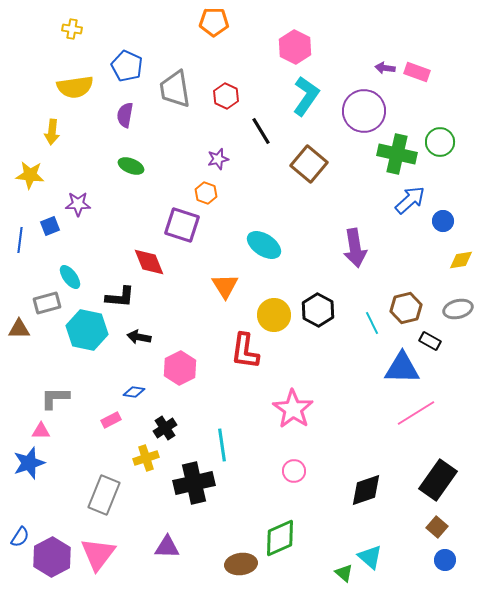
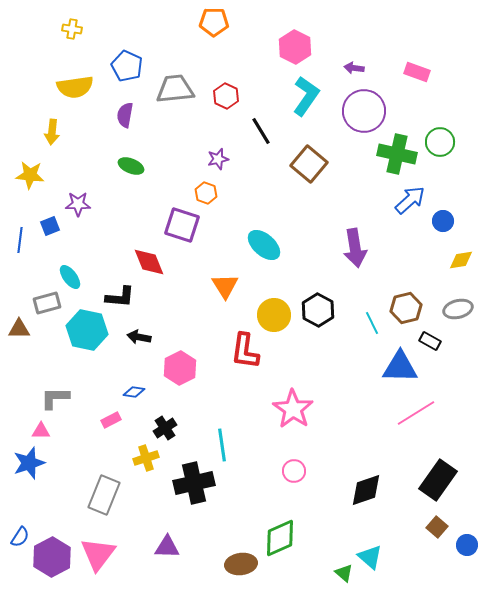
purple arrow at (385, 68): moved 31 px left
gray trapezoid at (175, 89): rotated 93 degrees clockwise
cyan ellipse at (264, 245): rotated 8 degrees clockwise
blue triangle at (402, 368): moved 2 px left, 1 px up
blue circle at (445, 560): moved 22 px right, 15 px up
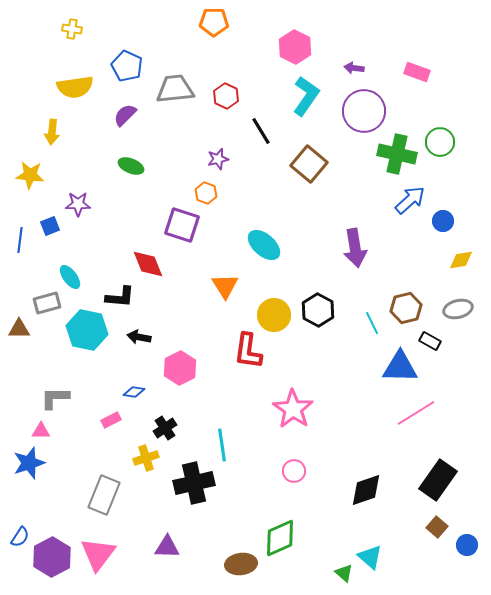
purple semicircle at (125, 115): rotated 35 degrees clockwise
red diamond at (149, 262): moved 1 px left, 2 px down
red L-shape at (245, 351): moved 3 px right
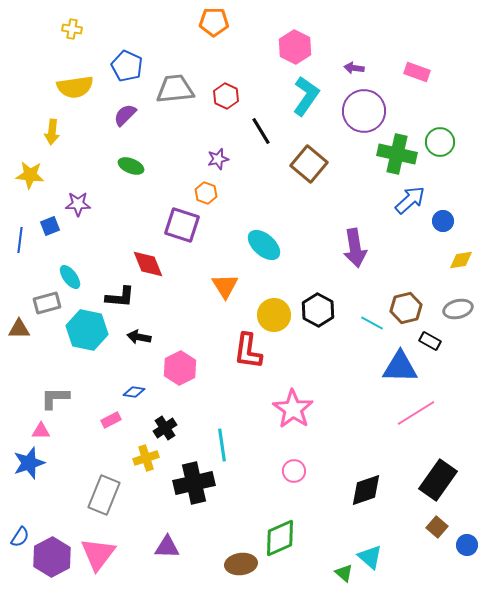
cyan line at (372, 323): rotated 35 degrees counterclockwise
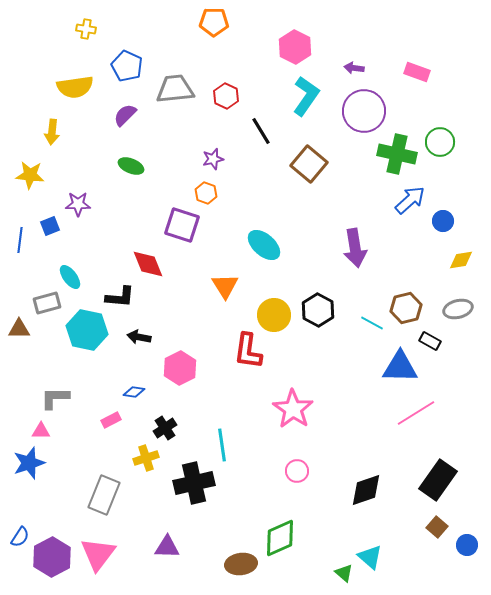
yellow cross at (72, 29): moved 14 px right
purple star at (218, 159): moved 5 px left
pink circle at (294, 471): moved 3 px right
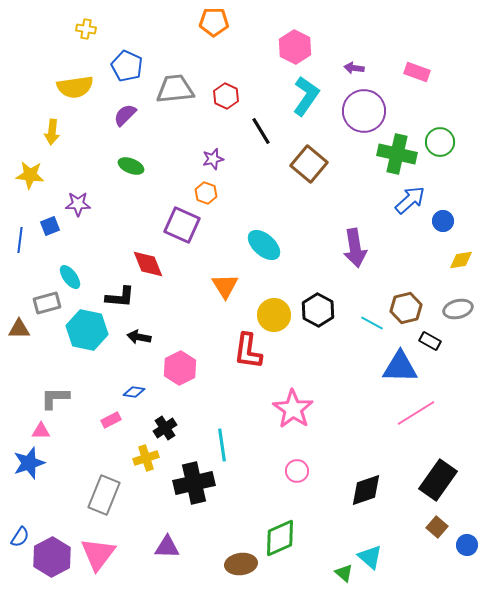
purple square at (182, 225): rotated 6 degrees clockwise
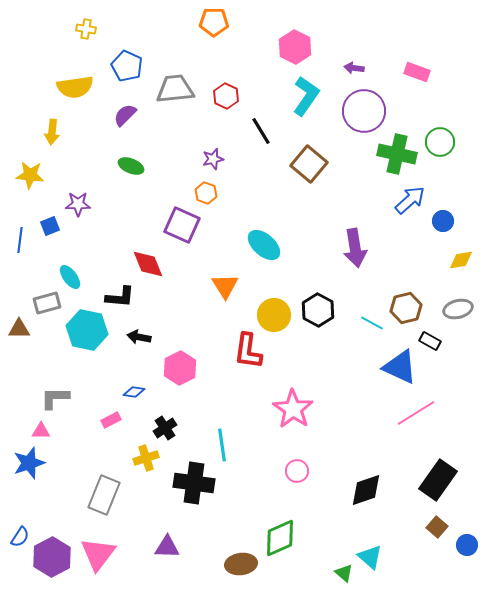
blue triangle at (400, 367): rotated 24 degrees clockwise
black cross at (194, 483): rotated 21 degrees clockwise
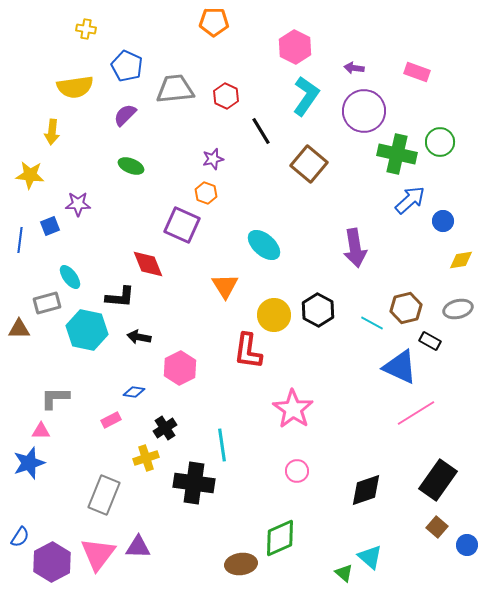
purple triangle at (167, 547): moved 29 px left
purple hexagon at (52, 557): moved 5 px down
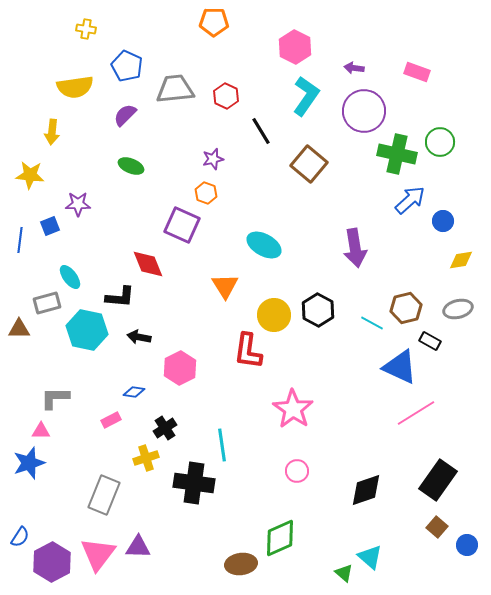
cyan ellipse at (264, 245): rotated 12 degrees counterclockwise
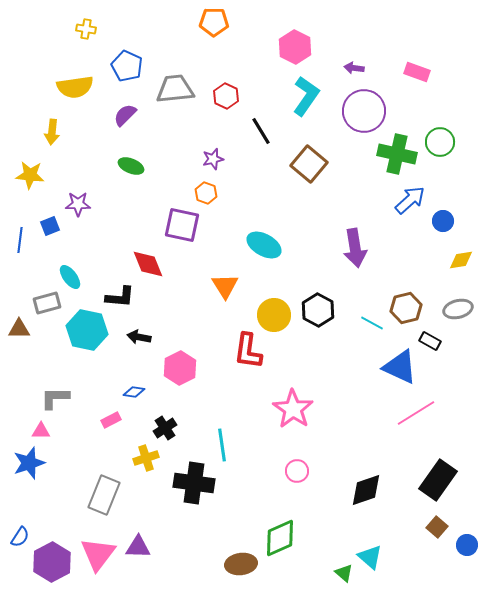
purple square at (182, 225): rotated 12 degrees counterclockwise
